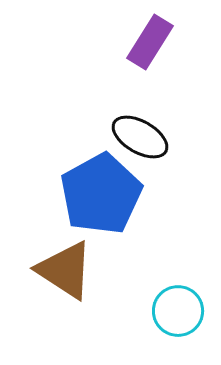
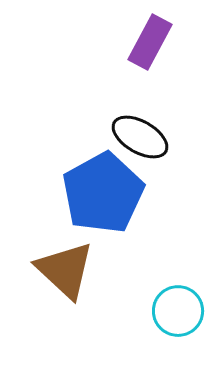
purple rectangle: rotated 4 degrees counterclockwise
blue pentagon: moved 2 px right, 1 px up
brown triangle: rotated 10 degrees clockwise
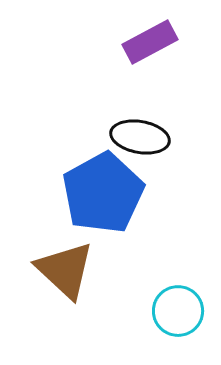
purple rectangle: rotated 34 degrees clockwise
black ellipse: rotated 20 degrees counterclockwise
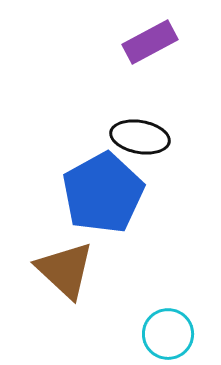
cyan circle: moved 10 px left, 23 px down
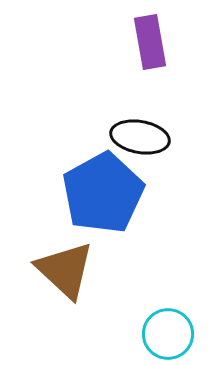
purple rectangle: rotated 72 degrees counterclockwise
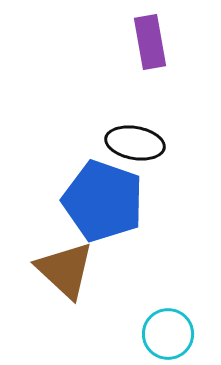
black ellipse: moved 5 px left, 6 px down
blue pentagon: moved 8 px down; rotated 24 degrees counterclockwise
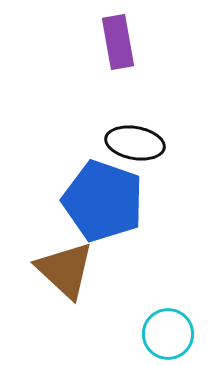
purple rectangle: moved 32 px left
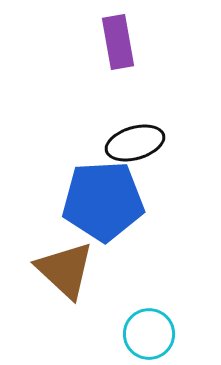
black ellipse: rotated 26 degrees counterclockwise
blue pentagon: rotated 22 degrees counterclockwise
cyan circle: moved 19 px left
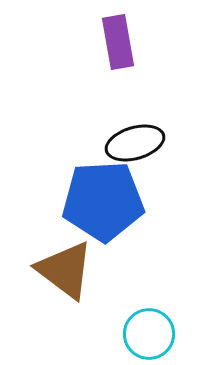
brown triangle: rotated 6 degrees counterclockwise
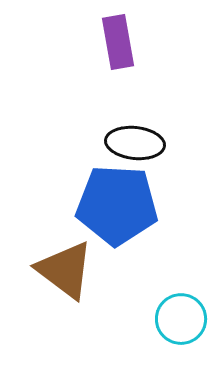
black ellipse: rotated 22 degrees clockwise
blue pentagon: moved 14 px right, 4 px down; rotated 6 degrees clockwise
cyan circle: moved 32 px right, 15 px up
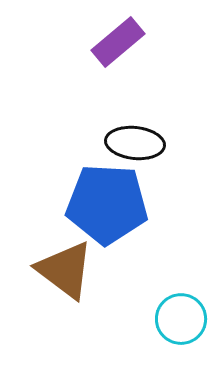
purple rectangle: rotated 60 degrees clockwise
blue pentagon: moved 10 px left, 1 px up
